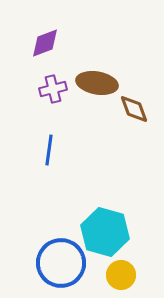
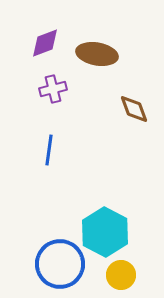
brown ellipse: moved 29 px up
cyan hexagon: rotated 12 degrees clockwise
blue circle: moved 1 px left, 1 px down
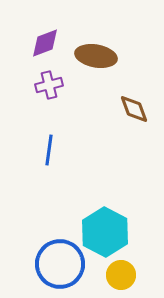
brown ellipse: moved 1 px left, 2 px down
purple cross: moved 4 px left, 4 px up
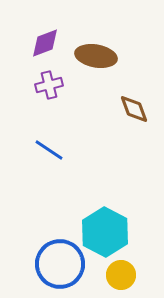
blue line: rotated 64 degrees counterclockwise
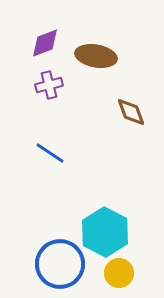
brown diamond: moved 3 px left, 3 px down
blue line: moved 1 px right, 3 px down
yellow circle: moved 2 px left, 2 px up
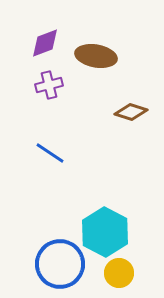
brown diamond: rotated 52 degrees counterclockwise
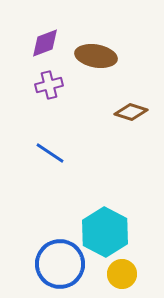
yellow circle: moved 3 px right, 1 px down
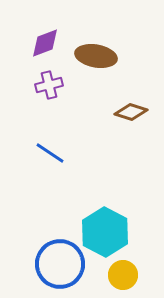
yellow circle: moved 1 px right, 1 px down
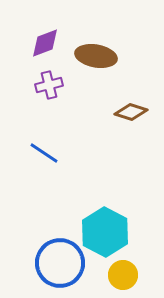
blue line: moved 6 px left
blue circle: moved 1 px up
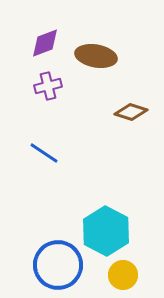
purple cross: moved 1 px left, 1 px down
cyan hexagon: moved 1 px right, 1 px up
blue circle: moved 2 px left, 2 px down
